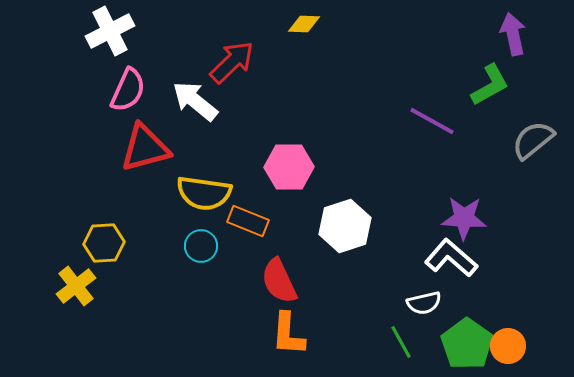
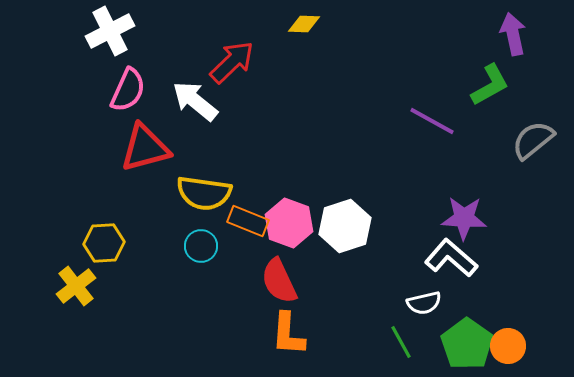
pink hexagon: moved 56 px down; rotated 21 degrees clockwise
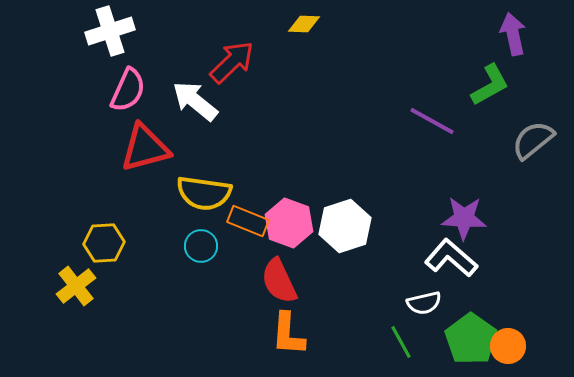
white cross: rotated 9 degrees clockwise
green pentagon: moved 4 px right, 5 px up
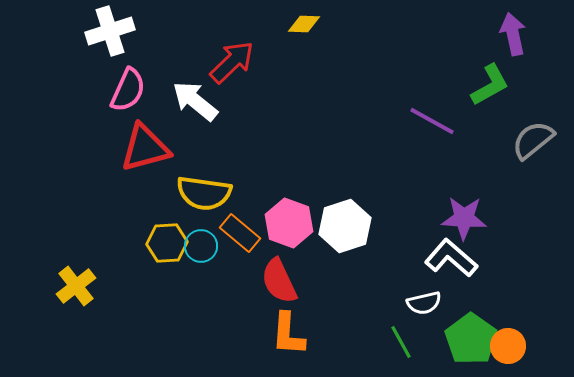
orange rectangle: moved 8 px left, 12 px down; rotated 18 degrees clockwise
yellow hexagon: moved 63 px right
